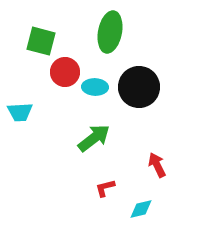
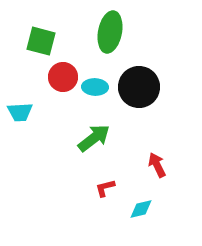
red circle: moved 2 px left, 5 px down
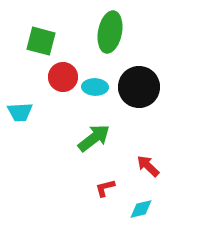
red arrow: moved 9 px left, 1 px down; rotated 20 degrees counterclockwise
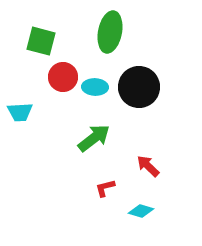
cyan diamond: moved 2 px down; rotated 30 degrees clockwise
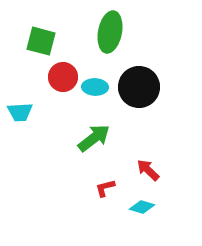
red arrow: moved 4 px down
cyan diamond: moved 1 px right, 4 px up
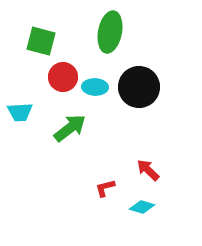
green arrow: moved 24 px left, 10 px up
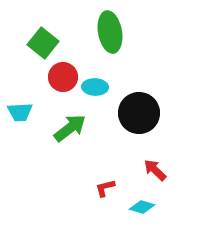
green ellipse: rotated 21 degrees counterclockwise
green square: moved 2 px right, 2 px down; rotated 24 degrees clockwise
black circle: moved 26 px down
red arrow: moved 7 px right
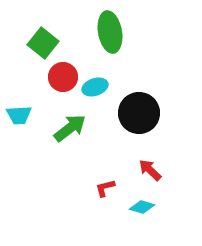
cyan ellipse: rotated 20 degrees counterclockwise
cyan trapezoid: moved 1 px left, 3 px down
red arrow: moved 5 px left
